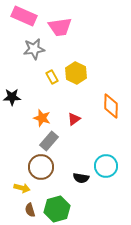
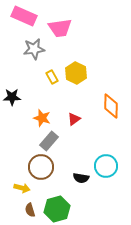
pink trapezoid: moved 1 px down
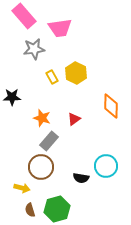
pink rectangle: rotated 25 degrees clockwise
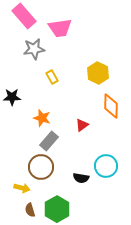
yellow hexagon: moved 22 px right
red triangle: moved 8 px right, 6 px down
green hexagon: rotated 15 degrees counterclockwise
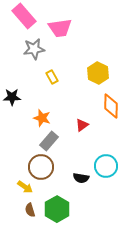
yellow arrow: moved 3 px right, 1 px up; rotated 21 degrees clockwise
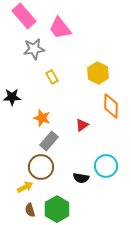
pink trapezoid: rotated 60 degrees clockwise
yellow arrow: rotated 63 degrees counterclockwise
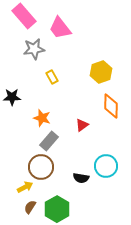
yellow hexagon: moved 3 px right, 1 px up; rotated 15 degrees clockwise
brown semicircle: moved 3 px up; rotated 48 degrees clockwise
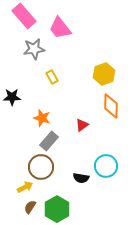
yellow hexagon: moved 3 px right, 2 px down
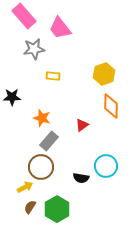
yellow rectangle: moved 1 px right, 1 px up; rotated 56 degrees counterclockwise
